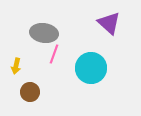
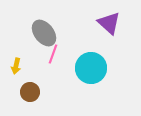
gray ellipse: rotated 44 degrees clockwise
pink line: moved 1 px left
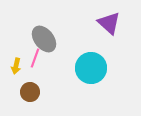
gray ellipse: moved 6 px down
pink line: moved 18 px left, 4 px down
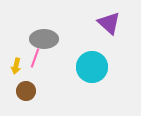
gray ellipse: rotated 52 degrees counterclockwise
cyan circle: moved 1 px right, 1 px up
brown circle: moved 4 px left, 1 px up
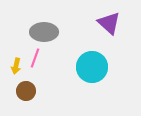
gray ellipse: moved 7 px up
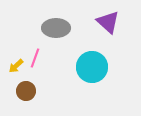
purple triangle: moved 1 px left, 1 px up
gray ellipse: moved 12 px right, 4 px up
yellow arrow: rotated 35 degrees clockwise
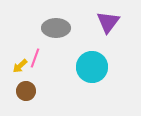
purple triangle: rotated 25 degrees clockwise
yellow arrow: moved 4 px right
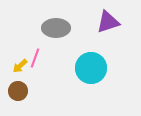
purple triangle: rotated 35 degrees clockwise
cyan circle: moved 1 px left, 1 px down
brown circle: moved 8 px left
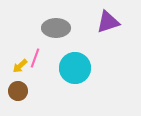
cyan circle: moved 16 px left
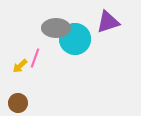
cyan circle: moved 29 px up
brown circle: moved 12 px down
